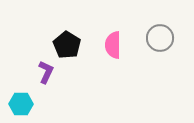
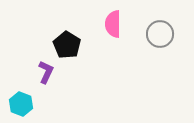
gray circle: moved 4 px up
pink semicircle: moved 21 px up
cyan hexagon: rotated 20 degrees clockwise
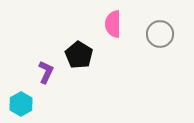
black pentagon: moved 12 px right, 10 px down
cyan hexagon: rotated 10 degrees clockwise
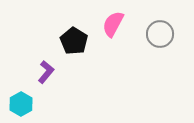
pink semicircle: rotated 28 degrees clockwise
black pentagon: moved 5 px left, 14 px up
purple L-shape: rotated 15 degrees clockwise
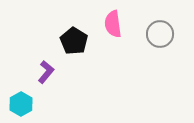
pink semicircle: rotated 36 degrees counterclockwise
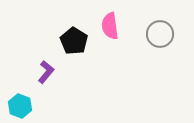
pink semicircle: moved 3 px left, 2 px down
cyan hexagon: moved 1 px left, 2 px down; rotated 10 degrees counterclockwise
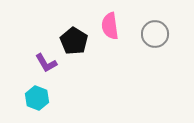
gray circle: moved 5 px left
purple L-shape: moved 9 px up; rotated 110 degrees clockwise
cyan hexagon: moved 17 px right, 8 px up
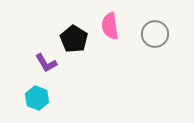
black pentagon: moved 2 px up
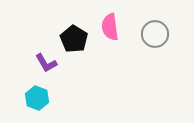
pink semicircle: moved 1 px down
